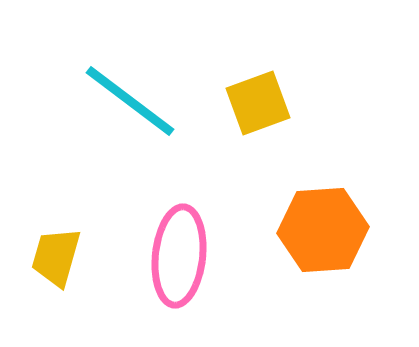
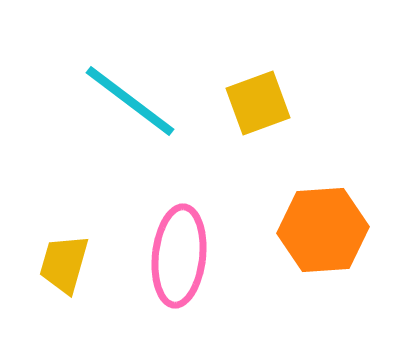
yellow trapezoid: moved 8 px right, 7 px down
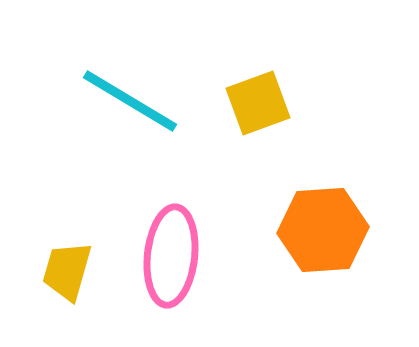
cyan line: rotated 6 degrees counterclockwise
pink ellipse: moved 8 px left
yellow trapezoid: moved 3 px right, 7 px down
